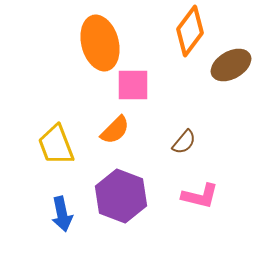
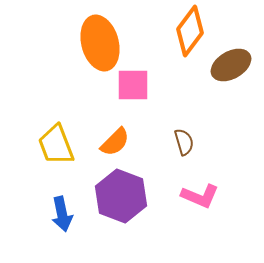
orange semicircle: moved 12 px down
brown semicircle: rotated 56 degrees counterclockwise
pink L-shape: rotated 9 degrees clockwise
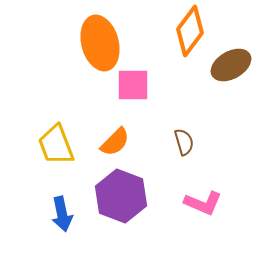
pink L-shape: moved 3 px right, 7 px down
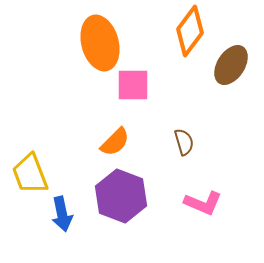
brown ellipse: rotated 27 degrees counterclockwise
yellow trapezoid: moved 26 px left, 29 px down
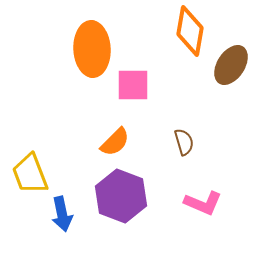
orange diamond: rotated 27 degrees counterclockwise
orange ellipse: moved 8 px left, 6 px down; rotated 12 degrees clockwise
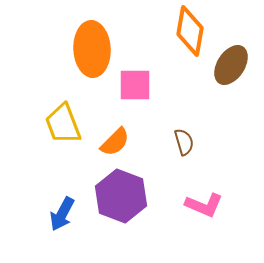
pink square: moved 2 px right
yellow trapezoid: moved 33 px right, 50 px up
pink L-shape: moved 1 px right, 2 px down
blue arrow: rotated 40 degrees clockwise
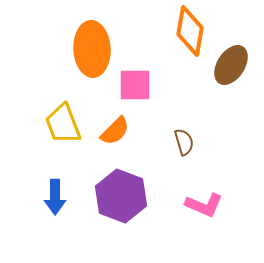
orange semicircle: moved 11 px up
blue arrow: moved 7 px left, 17 px up; rotated 28 degrees counterclockwise
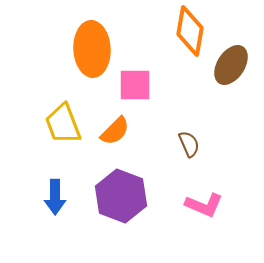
brown semicircle: moved 5 px right, 2 px down; rotated 8 degrees counterclockwise
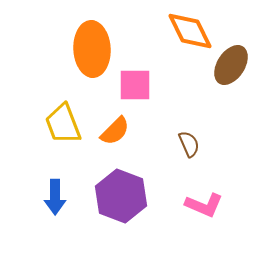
orange diamond: rotated 36 degrees counterclockwise
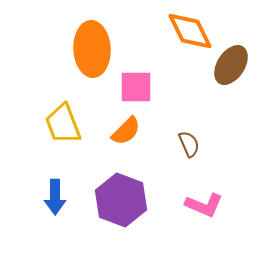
pink square: moved 1 px right, 2 px down
orange semicircle: moved 11 px right
purple hexagon: moved 4 px down
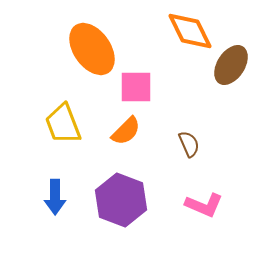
orange ellipse: rotated 32 degrees counterclockwise
